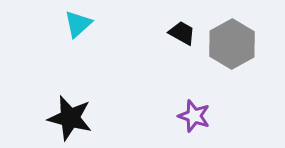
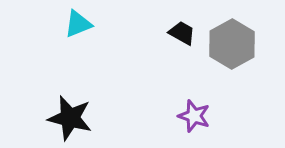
cyan triangle: rotated 20 degrees clockwise
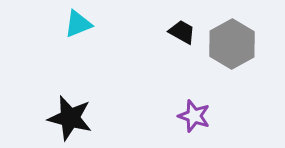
black trapezoid: moved 1 px up
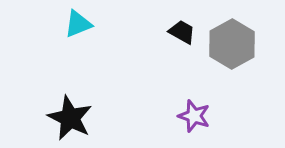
black star: rotated 12 degrees clockwise
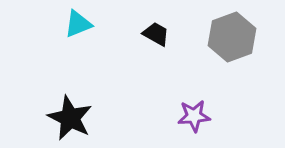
black trapezoid: moved 26 px left, 2 px down
gray hexagon: moved 7 px up; rotated 9 degrees clockwise
purple star: rotated 24 degrees counterclockwise
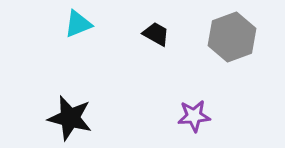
black star: rotated 12 degrees counterclockwise
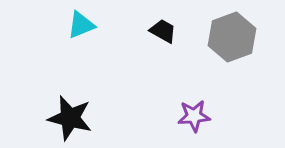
cyan triangle: moved 3 px right, 1 px down
black trapezoid: moved 7 px right, 3 px up
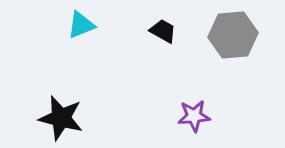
gray hexagon: moved 1 px right, 2 px up; rotated 15 degrees clockwise
black star: moved 9 px left
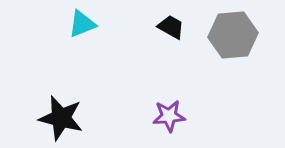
cyan triangle: moved 1 px right, 1 px up
black trapezoid: moved 8 px right, 4 px up
purple star: moved 25 px left
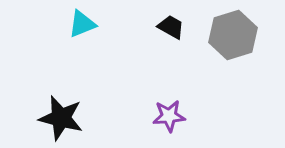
gray hexagon: rotated 12 degrees counterclockwise
